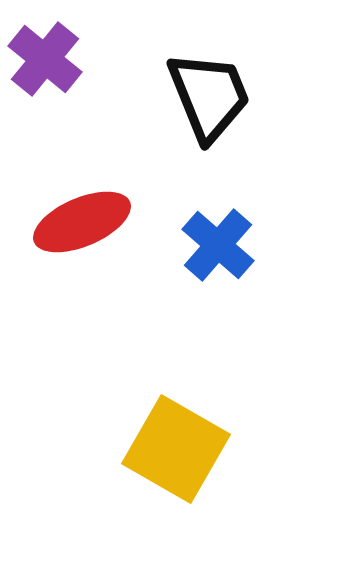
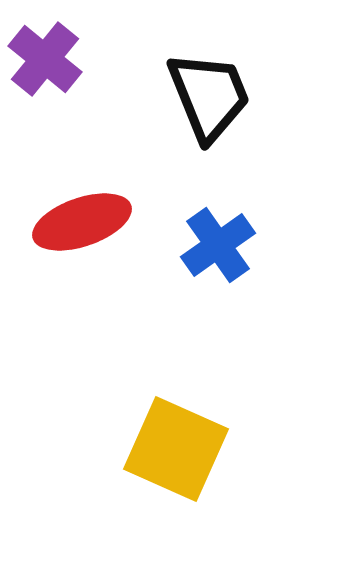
red ellipse: rotated 4 degrees clockwise
blue cross: rotated 14 degrees clockwise
yellow square: rotated 6 degrees counterclockwise
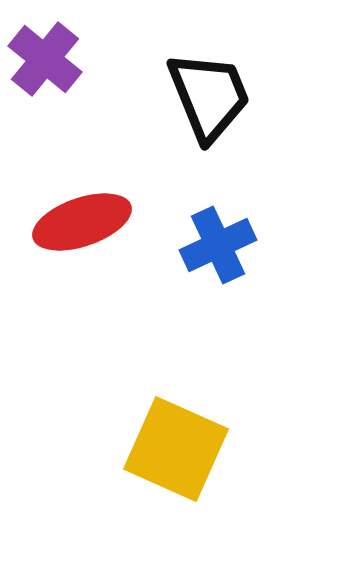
blue cross: rotated 10 degrees clockwise
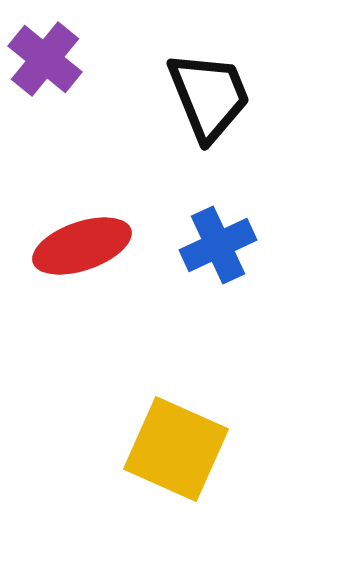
red ellipse: moved 24 px down
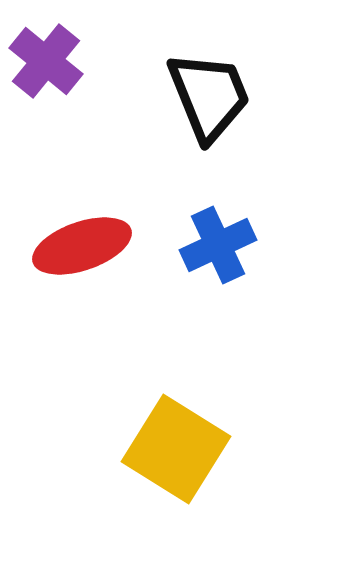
purple cross: moved 1 px right, 2 px down
yellow square: rotated 8 degrees clockwise
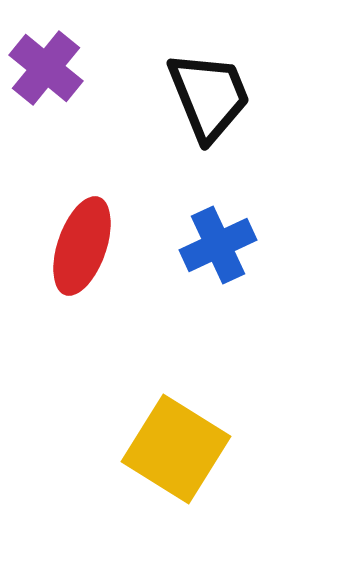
purple cross: moved 7 px down
red ellipse: rotated 52 degrees counterclockwise
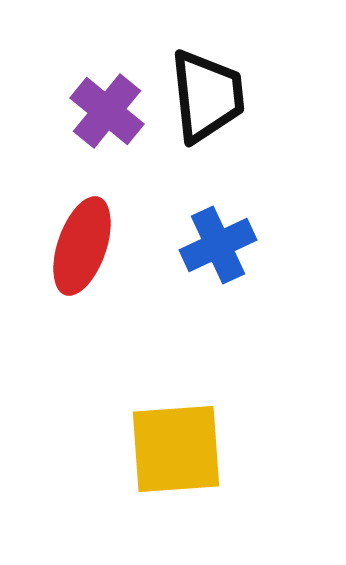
purple cross: moved 61 px right, 43 px down
black trapezoid: moved 2 px left; rotated 16 degrees clockwise
yellow square: rotated 36 degrees counterclockwise
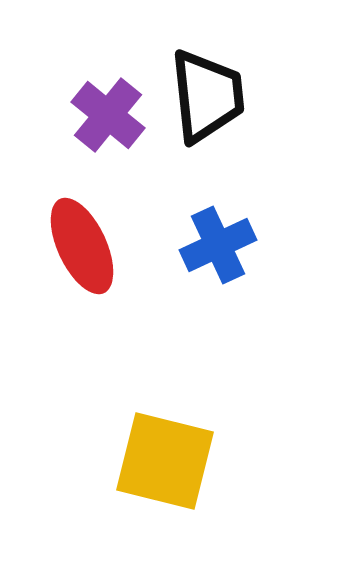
purple cross: moved 1 px right, 4 px down
red ellipse: rotated 44 degrees counterclockwise
yellow square: moved 11 px left, 12 px down; rotated 18 degrees clockwise
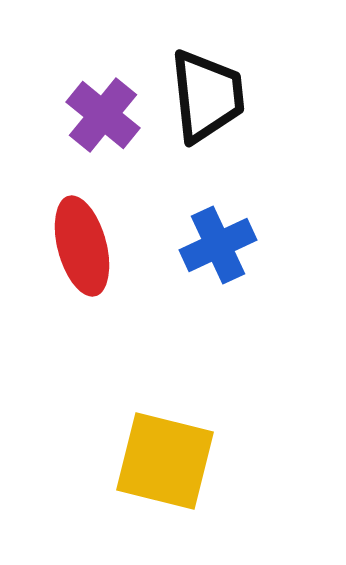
purple cross: moved 5 px left
red ellipse: rotated 10 degrees clockwise
